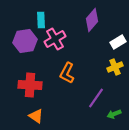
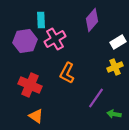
red cross: rotated 20 degrees clockwise
green arrow: rotated 32 degrees clockwise
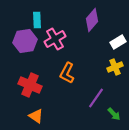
cyan rectangle: moved 4 px left
green arrow: rotated 144 degrees counterclockwise
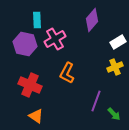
purple hexagon: moved 3 px down; rotated 20 degrees clockwise
purple line: moved 3 px down; rotated 15 degrees counterclockwise
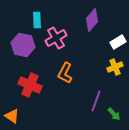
pink cross: moved 1 px right, 1 px up
purple hexagon: moved 2 px left, 1 px down
orange L-shape: moved 2 px left
orange triangle: moved 24 px left
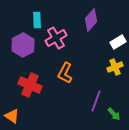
purple diamond: moved 1 px left
purple hexagon: rotated 20 degrees clockwise
